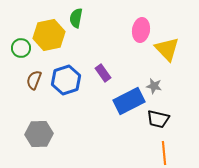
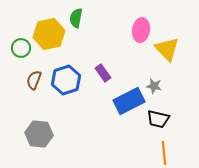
yellow hexagon: moved 1 px up
gray hexagon: rotated 8 degrees clockwise
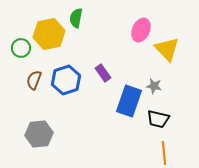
pink ellipse: rotated 15 degrees clockwise
blue rectangle: rotated 44 degrees counterclockwise
gray hexagon: rotated 12 degrees counterclockwise
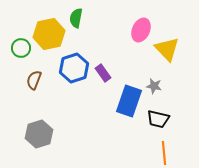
blue hexagon: moved 8 px right, 12 px up
gray hexagon: rotated 12 degrees counterclockwise
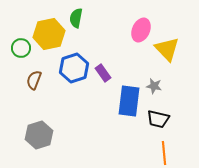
blue rectangle: rotated 12 degrees counterclockwise
gray hexagon: moved 1 px down
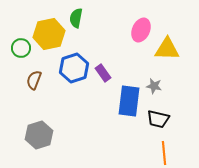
yellow triangle: rotated 44 degrees counterclockwise
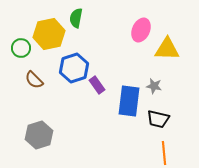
purple rectangle: moved 6 px left, 12 px down
brown semicircle: rotated 66 degrees counterclockwise
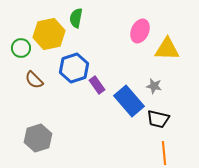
pink ellipse: moved 1 px left, 1 px down
blue rectangle: rotated 48 degrees counterclockwise
gray hexagon: moved 1 px left, 3 px down
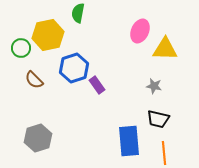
green semicircle: moved 2 px right, 5 px up
yellow hexagon: moved 1 px left, 1 px down
yellow triangle: moved 2 px left
blue rectangle: moved 40 px down; rotated 36 degrees clockwise
